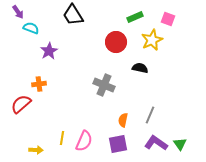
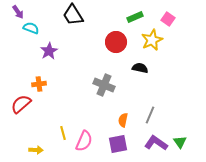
pink square: rotated 16 degrees clockwise
yellow line: moved 1 px right, 5 px up; rotated 24 degrees counterclockwise
green triangle: moved 2 px up
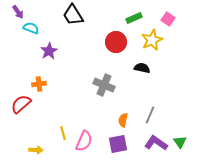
green rectangle: moved 1 px left, 1 px down
black semicircle: moved 2 px right
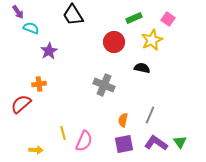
red circle: moved 2 px left
purple square: moved 6 px right
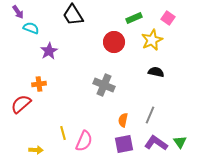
pink square: moved 1 px up
black semicircle: moved 14 px right, 4 px down
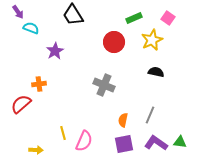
purple star: moved 6 px right
green triangle: rotated 48 degrees counterclockwise
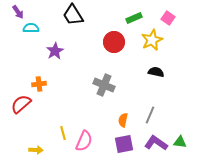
cyan semicircle: rotated 21 degrees counterclockwise
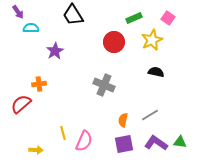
gray line: rotated 36 degrees clockwise
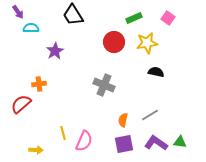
yellow star: moved 5 px left, 3 px down; rotated 15 degrees clockwise
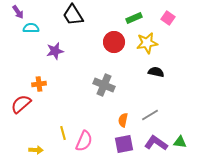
purple star: rotated 18 degrees clockwise
